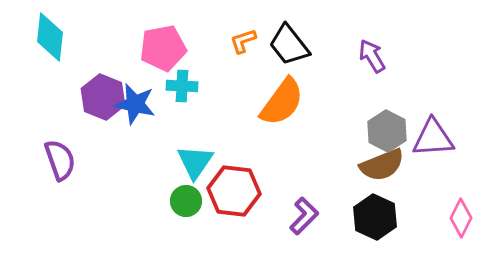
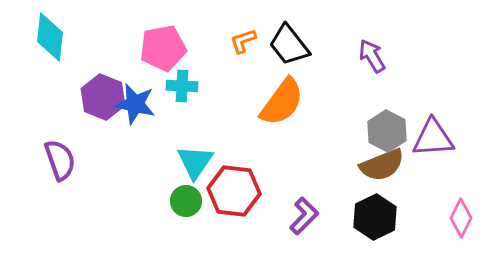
black hexagon: rotated 9 degrees clockwise
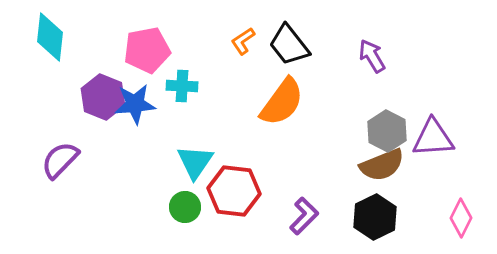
orange L-shape: rotated 16 degrees counterclockwise
pink pentagon: moved 16 px left, 2 px down
blue star: rotated 18 degrees counterclockwise
purple semicircle: rotated 117 degrees counterclockwise
green circle: moved 1 px left, 6 px down
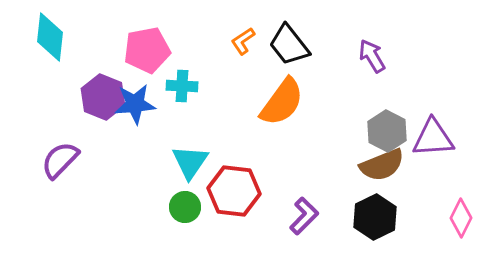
cyan triangle: moved 5 px left
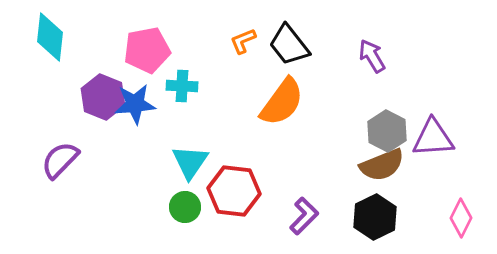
orange L-shape: rotated 12 degrees clockwise
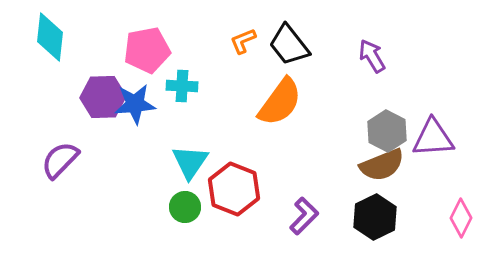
purple hexagon: rotated 24 degrees counterclockwise
orange semicircle: moved 2 px left
red hexagon: moved 2 px up; rotated 15 degrees clockwise
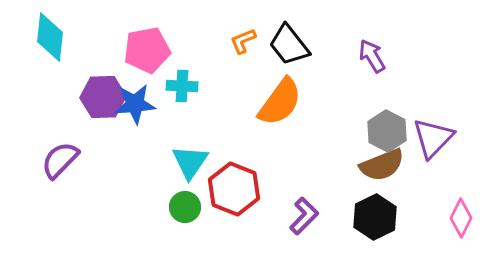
purple triangle: rotated 42 degrees counterclockwise
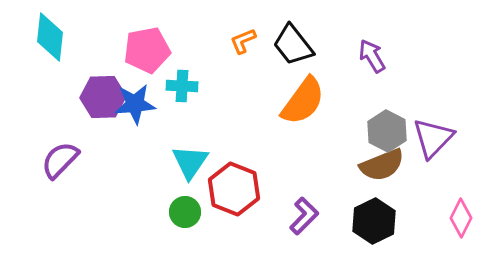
black trapezoid: moved 4 px right
orange semicircle: moved 23 px right, 1 px up
green circle: moved 5 px down
black hexagon: moved 1 px left, 4 px down
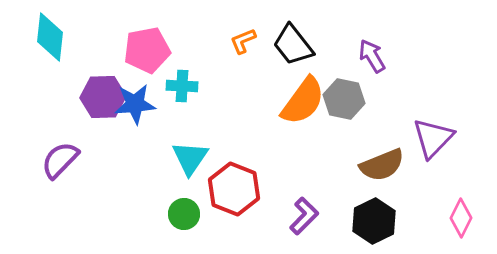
gray hexagon: moved 43 px left, 32 px up; rotated 15 degrees counterclockwise
cyan triangle: moved 4 px up
green circle: moved 1 px left, 2 px down
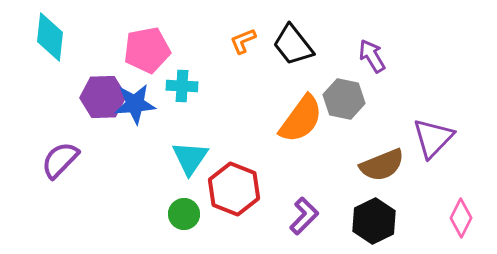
orange semicircle: moved 2 px left, 18 px down
